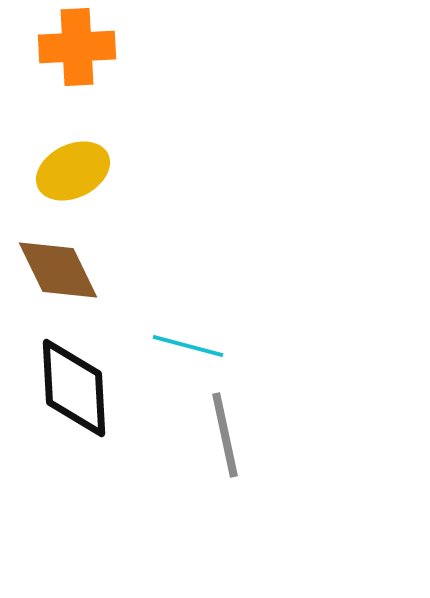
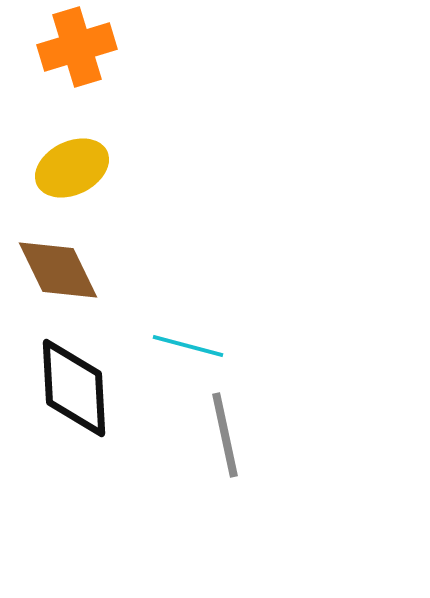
orange cross: rotated 14 degrees counterclockwise
yellow ellipse: moved 1 px left, 3 px up
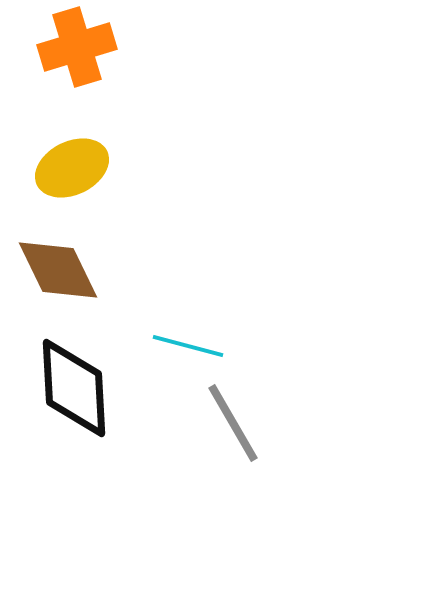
gray line: moved 8 px right, 12 px up; rotated 18 degrees counterclockwise
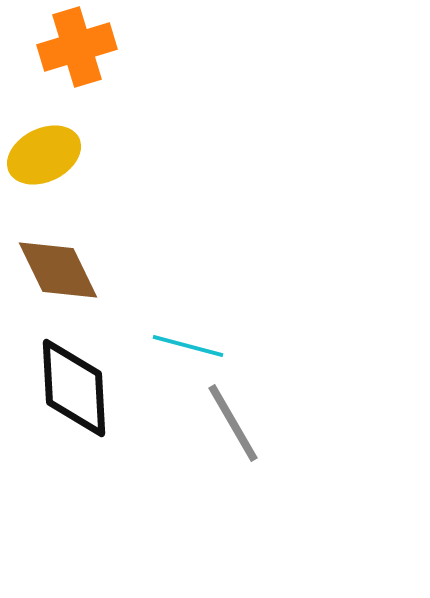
yellow ellipse: moved 28 px left, 13 px up
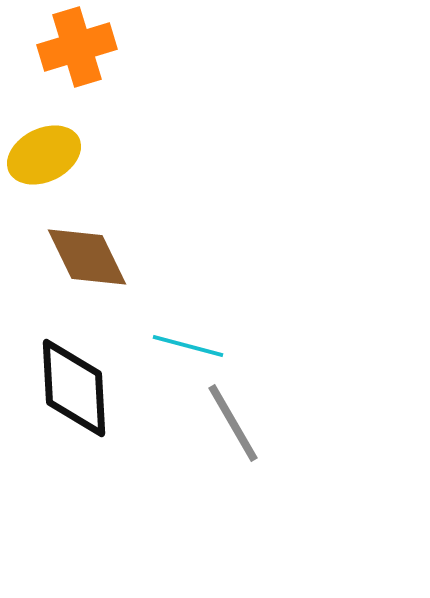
brown diamond: moved 29 px right, 13 px up
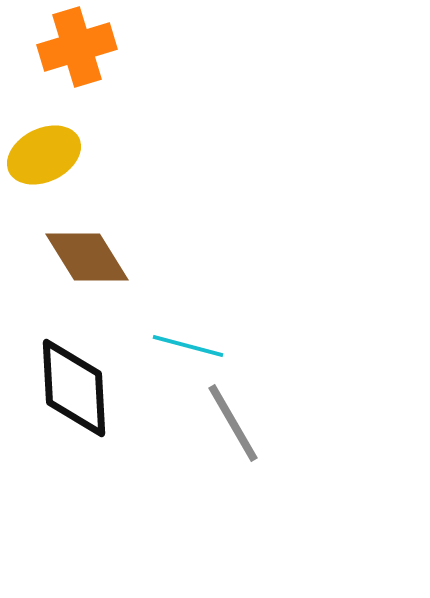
brown diamond: rotated 6 degrees counterclockwise
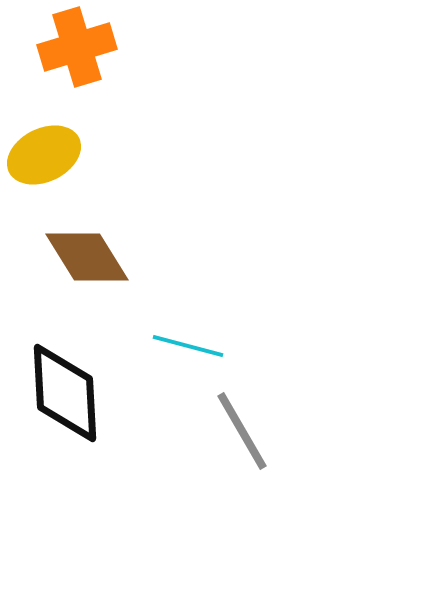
black diamond: moved 9 px left, 5 px down
gray line: moved 9 px right, 8 px down
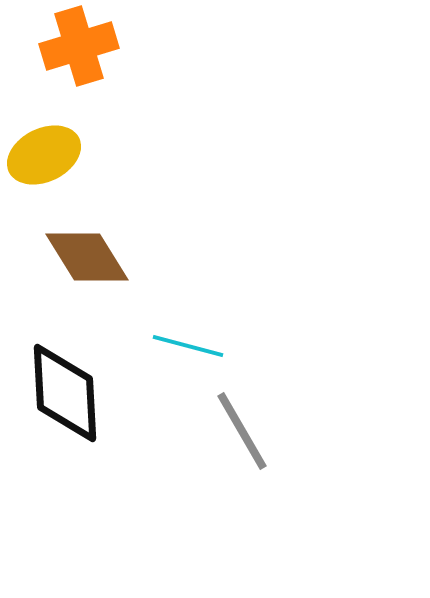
orange cross: moved 2 px right, 1 px up
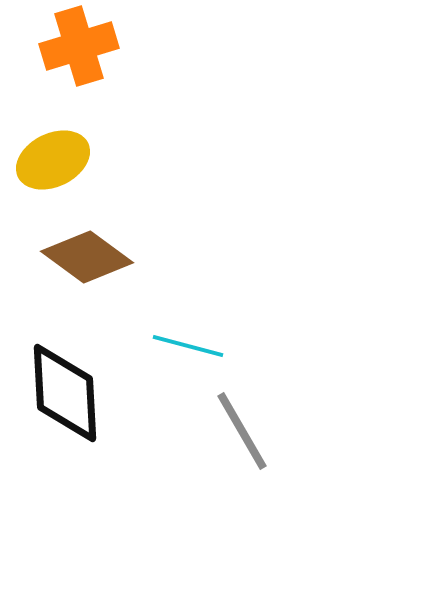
yellow ellipse: moved 9 px right, 5 px down
brown diamond: rotated 22 degrees counterclockwise
